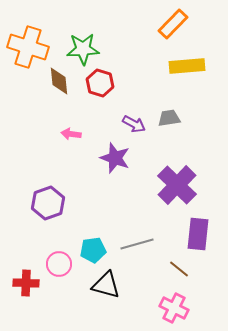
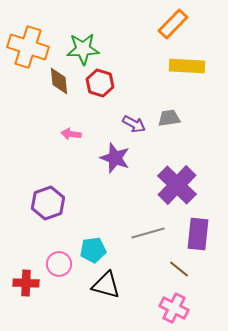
yellow rectangle: rotated 8 degrees clockwise
gray line: moved 11 px right, 11 px up
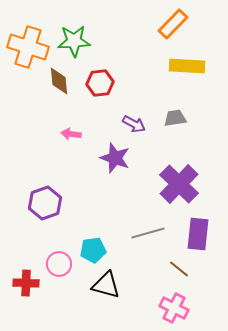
green star: moved 9 px left, 8 px up
red hexagon: rotated 24 degrees counterclockwise
gray trapezoid: moved 6 px right
purple cross: moved 2 px right, 1 px up
purple hexagon: moved 3 px left
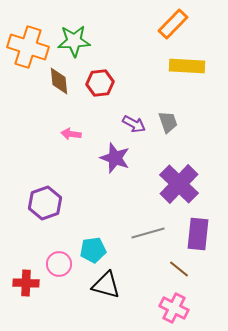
gray trapezoid: moved 7 px left, 4 px down; rotated 80 degrees clockwise
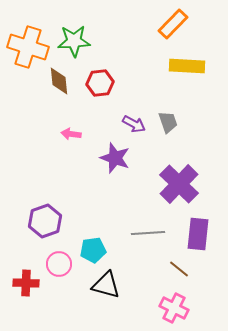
purple hexagon: moved 18 px down
gray line: rotated 12 degrees clockwise
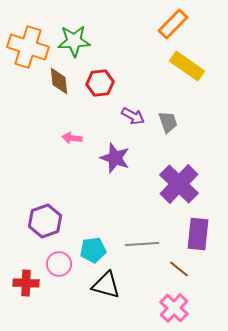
yellow rectangle: rotated 32 degrees clockwise
purple arrow: moved 1 px left, 8 px up
pink arrow: moved 1 px right, 4 px down
gray line: moved 6 px left, 11 px down
pink cross: rotated 16 degrees clockwise
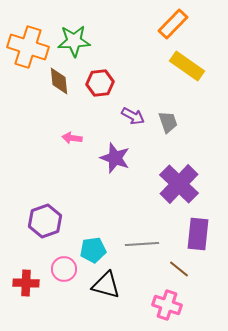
pink circle: moved 5 px right, 5 px down
pink cross: moved 7 px left, 3 px up; rotated 24 degrees counterclockwise
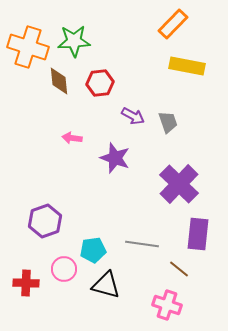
yellow rectangle: rotated 24 degrees counterclockwise
gray line: rotated 12 degrees clockwise
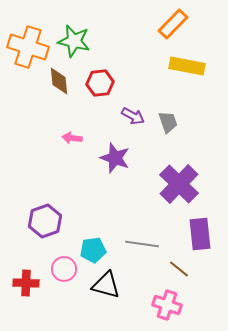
green star: rotated 16 degrees clockwise
purple rectangle: moved 2 px right; rotated 12 degrees counterclockwise
